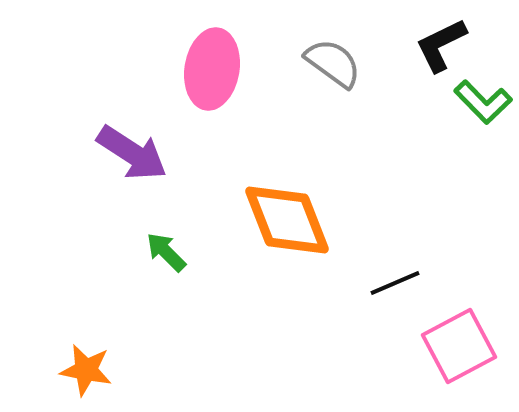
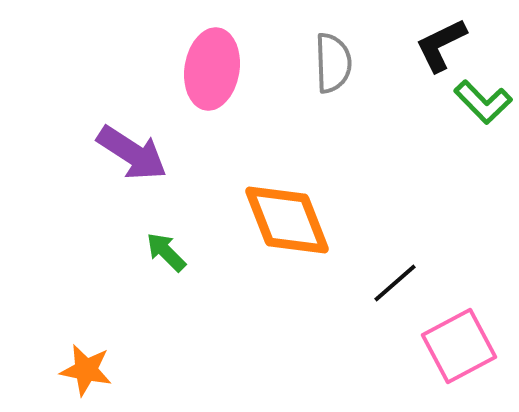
gray semicircle: rotated 52 degrees clockwise
black line: rotated 18 degrees counterclockwise
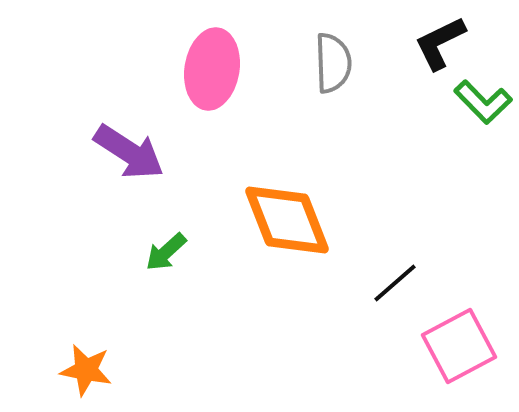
black L-shape: moved 1 px left, 2 px up
purple arrow: moved 3 px left, 1 px up
green arrow: rotated 87 degrees counterclockwise
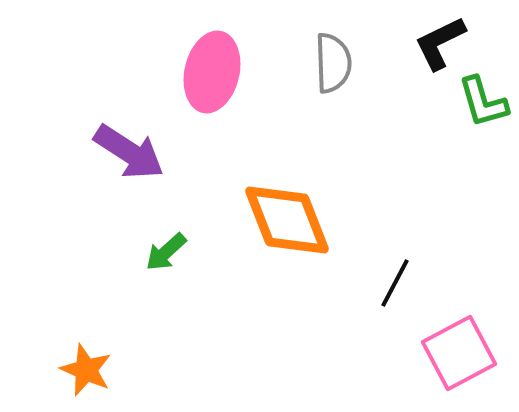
pink ellipse: moved 3 px down; rotated 4 degrees clockwise
green L-shape: rotated 28 degrees clockwise
black line: rotated 21 degrees counterclockwise
pink square: moved 7 px down
orange star: rotated 12 degrees clockwise
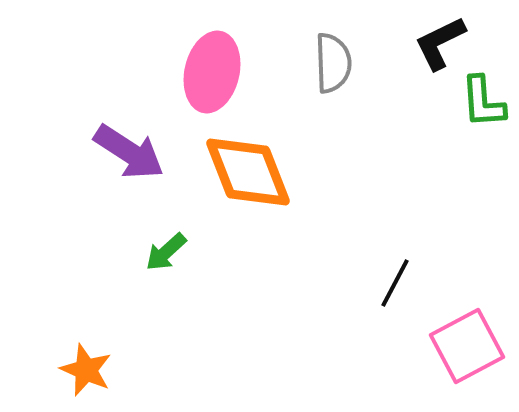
green L-shape: rotated 12 degrees clockwise
orange diamond: moved 39 px left, 48 px up
pink square: moved 8 px right, 7 px up
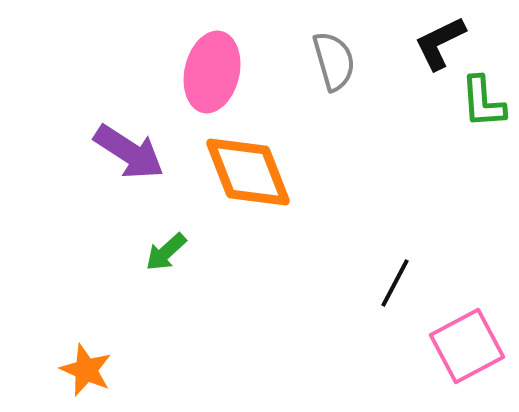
gray semicircle: moved 1 px right, 2 px up; rotated 14 degrees counterclockwise
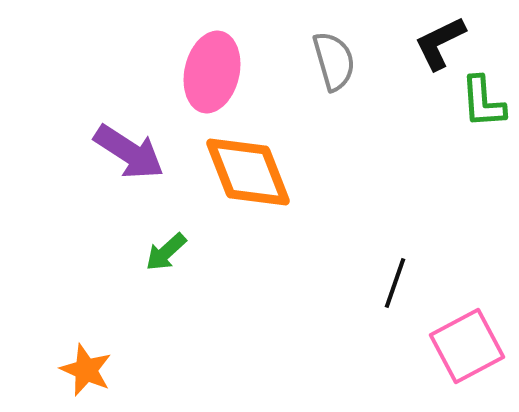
black line: rotated 9 degrees counterclockwise
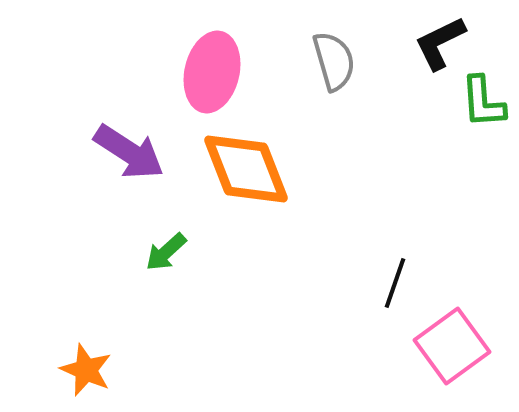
orange diamond: moved 2 px left, 3 px up
pink square: moved 15 px left; rotated 8 degrees counterclockwise
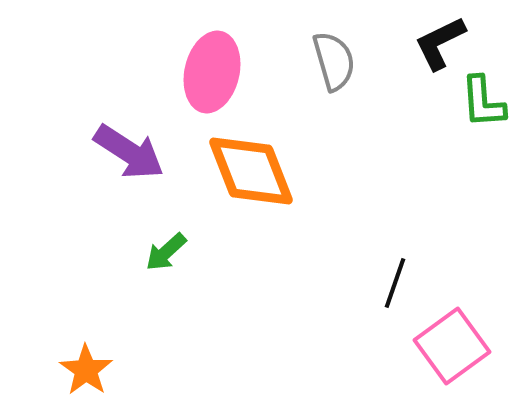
orange diamond: moved 5 px right, 2 px down
orange star: rotated 12 degrees clockwise
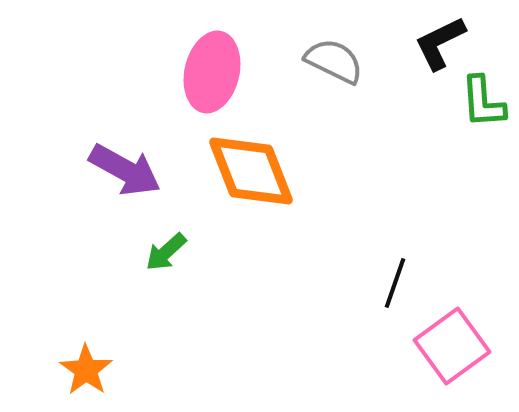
gray semicircle: rotated 48 degrees counterclockwise
purple arrow: moved 4 px left, 18 px down; rotated 4 degrees counterclockwise
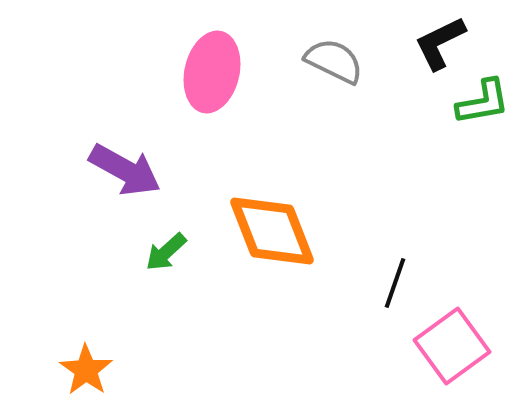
green L-shape: rotated 96 degrees counterclockwise
orange diamond: moved 21 px right, 60 px down
